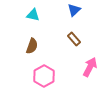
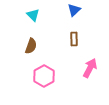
cyan triangle: rotated 32 degrees clockwise
brown rectangle: rotated 40 degrees clockwise
brown semicircle: moved 1 px left
pink arrow: moved 1 px down
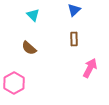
brown semicircle: moved 2 px left, 2 px down; rotated 112 degrees clockwise
pink hexagon: moved 30 px left, 7 px down
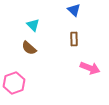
blue triangle: rotated 32 degrees counterclockwise
cyan triangle: moved 10 px down
pink arrow: rotated 84 degrees clockwise
pink hexagon: rotated 10 degrees clockwise
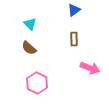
blue triangle: rotated 40 degrees clockwise
cyan triangle: moved 3 px left, 1 px up
pink hexagon: moved 23 px right; rotated 15 degrees counterclockwise
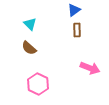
brown rectangle: moved 3 px right, 9 px up
pink hexagon: moved 1 px right, 1 px down
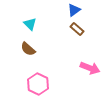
brown rectangle: moved 1 px up; rotated 48 degrees counterclockwise
brown semicircle: moved 1 px left, 1 px down
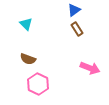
cyan triangle: moved 4 px left
brown rectangle: rotated 16 degrees clockwise
brown semicircle: moved 10 px down; rotated 21 degrees counterclockwise
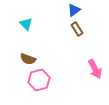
pink arrow: moved 5 px right, 1 px down; rotated 42 degrees clockwise
pink hexagon: moved 1 px right, 4 px up; rotated 20 degrees clockwise
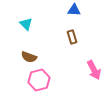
blue triangle: rotated 40 degrees clockwise
brown rectangle: moved 5 px left, 8 px down; rotated 16 degrees clockwise
brown semicircle: moved 1 px right, 2 px up
pink arrow: moved 1 px left, 1 px down
